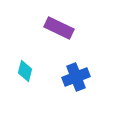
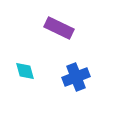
cyan diamond: rotated 30 degrees counterclockwise
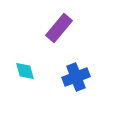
purple rectangle: rotated 76 degrees counterclockwise
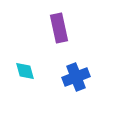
purple rectangle: rotated 52 degrees counterclockwise
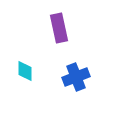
cyan diamond: rotated 15 degrees clockwise
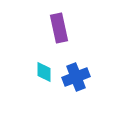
cyan diamond: moved 19 px right, 1 px down
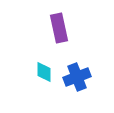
blue cross: moved 1 px right
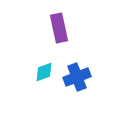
cyan diamond: rotated 70 degrees clockwise
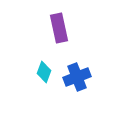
cyan diamond: rotated 50 degrees counterclockwise
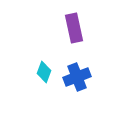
purple rectangle: moved 15 px right
